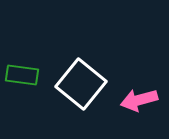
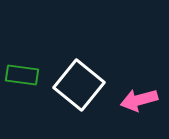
white square: moved 2 px left, 1 px down
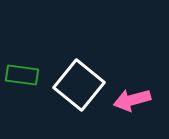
pink arrow: moved 7 px left
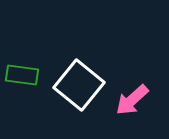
pink arrow: rotated 27 degrees counterclockwise
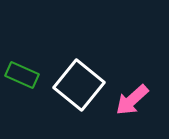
green rectangle: rotated 16 degrees clockwise
